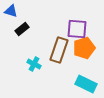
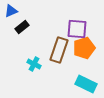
blue triangle: rotated 40 degrees counterclockwise
black rectangle: moved 2 px up
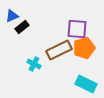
blue triangle: moved 1 px right, 5 px down
brown rectangle: rotated 45 degrees clockwise
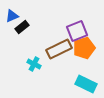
purple square: moved 2 px down; rotated 25 degrees counterclockwise
brown rectangle: moved 1 px up
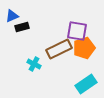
black rectangle: rotated 24 degrees clockwise
purple square: rotated 30 degrees clockwise
cyan rectangle: rotated 60 degrees counterclockwise
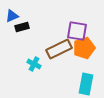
cyan rectangle: rotated 45 degrees counterclockwise
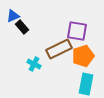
blue triangle: moved 1 px right
black rectangle: rotated 64 degrees clockwise
orange pentagon: moved 1 px left, 8 px down
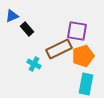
blue triangle: moved 1 px left
black rectangle: moved 5 px right, 2 px down
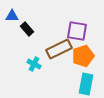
blue triangle: rotated 24 degrees clockwise
